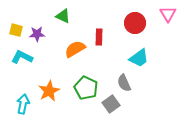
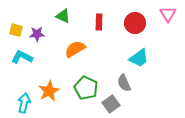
red rectangle: moved 15 px up
cyan arrow: moved 1 px right, 1 px up
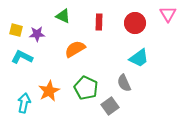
gray square: moved 1 px left, 2 px down
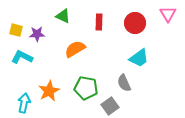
green pentagon: rotated 15 degrees counterclockwise
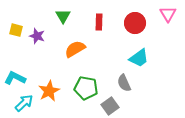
green triangle: rotated 35 degrees clockwise
purple star: moved 2 px down; rotated 21 degrees clockwise
cyan L-shape: moved 7 px left, 21 px down
cyan arrow: rotated 36 degrees clockwise
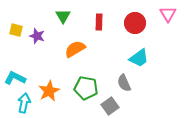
cyan arrow: rotated 36 degrees counterclockwise
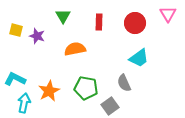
orange semicircle: rotated 20 degrees clockwise
cyan L-shape: moved 1 px down
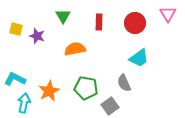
yellow square: moved 1 px up
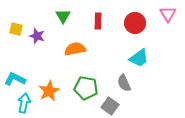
red rectangle: moved 1 px left, 1 px up
gray square: rotated 18 degrees counterclockwise
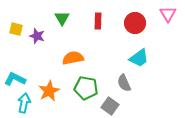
green triangle: moved 1 px left, 2 px down
orange semicircle: moved 2 px left, 9 px down
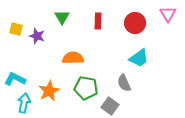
green triangle: moved 1 px up
orange semicircle: rotated 10 degrees clockwise
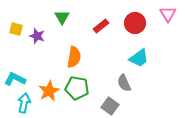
red rectangle: moved 3 px right, 5 px down; rotated 49 degrees clockwise
orange semicircle: moved 1 px right, 1 px up; rotated 100 degrees clockwise
green pentagon: moved 9 px left
